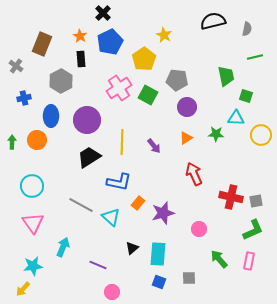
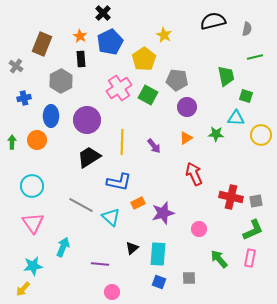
orange rectangle at (138, 203): rotated 24 degrees clockwise
pink rectangle at (249, 261): moved 1 px right, 3 px up
purple line at (98, 265): moved 2 px right, 1 px up; rotated 18 degrees counterclockwise
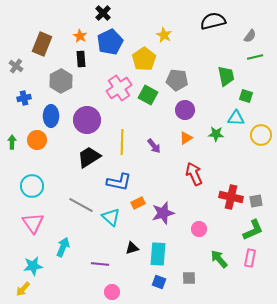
gray semicircle at (247, 29): moved 3 px right, 7 px down; rotated 24 degrees clockwise
purple circle at (187, 107): moved 2 px left, 3 px down
black triangle at (132, 248): rotated 24 degrees clockwise
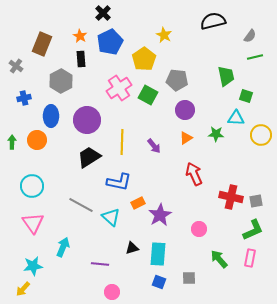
purple star at (163, 213): moved 3 px left, 2 px down; rotated 15 degrees counterclockwise
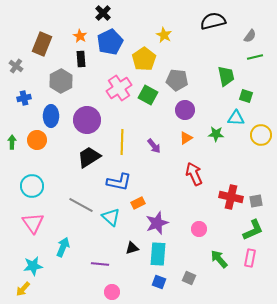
purple star at (160, 215): moved 3 px left, 8 px down; rotated 10 degrees clockwise
gray square at (189, 278): rotated 24 degrees clockwise
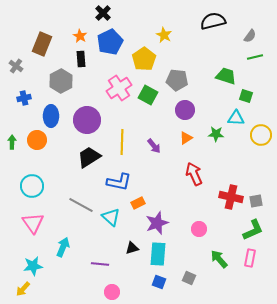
green trapezoid at (226, 76): rotated 60 degrees counterclockwise
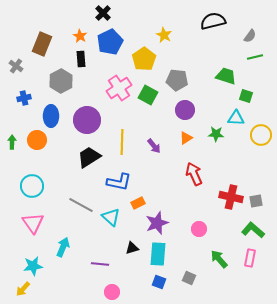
green L-shape at (253, 230): rotated 115 degrees counterclockwise
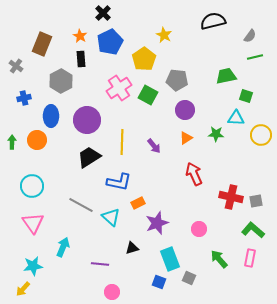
green trapezoid at (226, 76): rotated 30 degrees counterclockwise
cyan rectangle at (158, 254): moved 12 px right, 5 px down; rotated 25 degrees counterclockwise
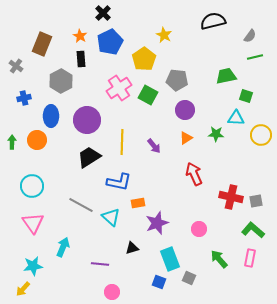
orange rectangle at (138, 203): rotated 16 degrees clockwise
